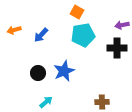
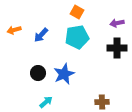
purple arrow: moved 5 px left, 2 px up
cyan pentagon: moved 6 px left, 2 px down
blue star: moved 3 px down
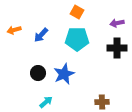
cyan pentagon: moved 2 px down; rotated 10 degrees clockwise
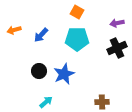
black cross: rotated 24 degrees counterclockwise
black circle: moved 1 px right, 2 px up
